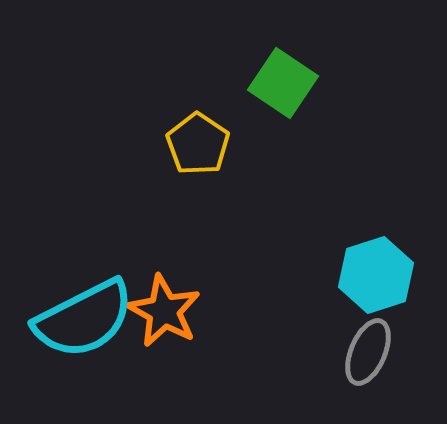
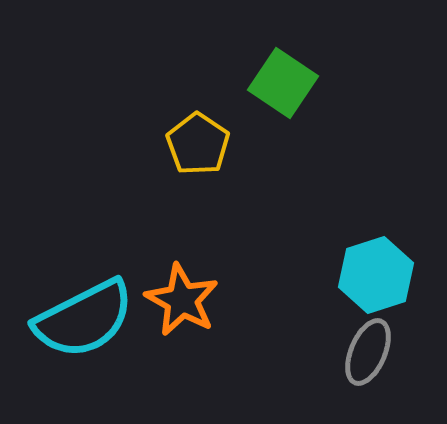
orange star: moved 18 px right, 11 px up
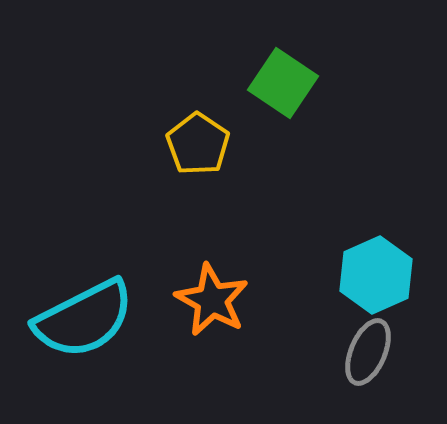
cyan hexagon: rotated 6 degrees counterclockwise
orange star: moved 30 px right
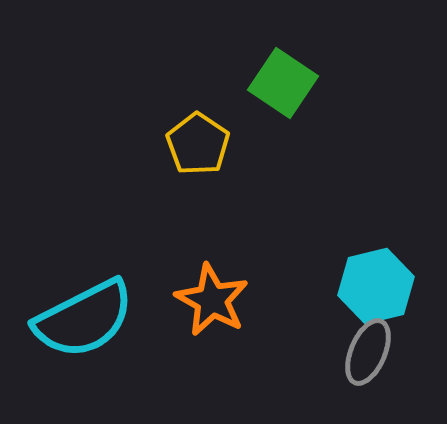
cyan hexagon: moved 11 px down; rotated 10 degrees clockwise
